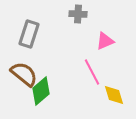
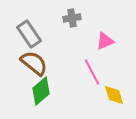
gray cross: moved 6 px left, 4 px down; rotated 12 degrees counterclockwise
gray rectangle: rotated 52 degrees counterclockwise
brown semicircle: moved 10 px right, 11 px up
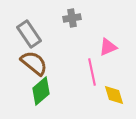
pink triangle: moved 3 px right, 6 px down
pink line: rotated 16 degrees clockwise
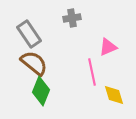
green diamond: rotated 28 degrees counterclockwise
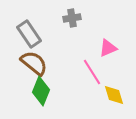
pink triangle: moved 1 px down
pink line: rotated 20 degrees counterclockwise
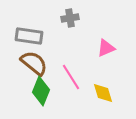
gray cross: moved 2 px left
gray rectangle: moved 2 px down; rotated 48 degrees counterclockwise
pink triangle: moved 2 px left
pink line: moved 21 px left, 5 px down
yellow diamond: moved 11 px left, 2 px up
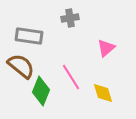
pink triangle: rotated 18 degrees counterclockwise
brown semicircle: moved 13 px left, 3 px down
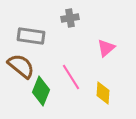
gray rectangle: moved 2 px right
yellow diamond: rotated 20 degrees clockwise
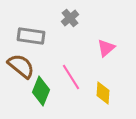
gray cross: rotated 30 degrees counterclockwise
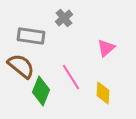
gray cross: moved 6 px left
